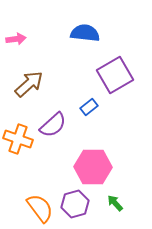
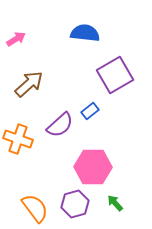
pink arrow: rotated 24 degrees counterclockwise
blue rectangle: moved 1 px right, 4 px down
purple semicircle: moved 7 px right
orange semicircle: moved 5 px left
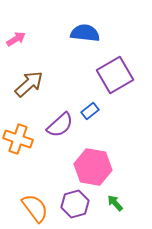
pink hexagon: rotated 9 degrees clockwise
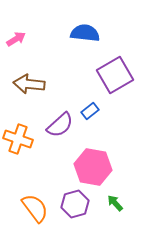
brown arrow: rotated 132 degrees counterclockwise
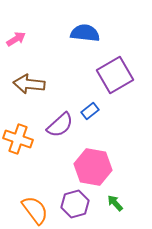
orange semicircle: moved 2 px down
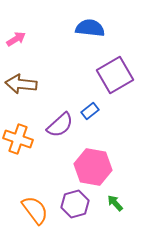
blue semicircle: moved 5 px right, 5 px up
brown arrow: moved 8 px left
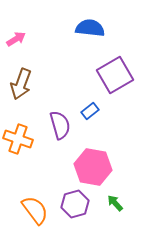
brown arrow: rotated 76 degrees counterclockwise
purple semicircle: rotated 64 degrees counterclockwise
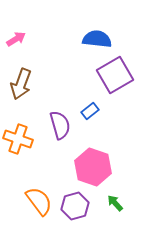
blue semicircle: moved 7 px right, 11 px down
pink hexagon: rotated 9 degrees clockwise
purple hexagon: moved 2 px down
orange semicircle: moved 4 px right, 9 px up
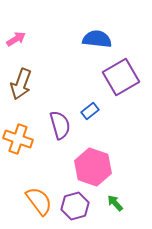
purple square: moved 6 px right, 2 px down
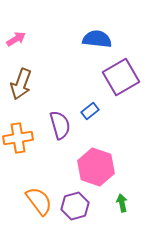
orange cross: moved 1 px up; rotated 28 degrees counterclockwise
pink hexagon: moved 3 px right
green arrow: moved 7 px right; rotated 30 degrees clockwise
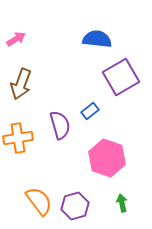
pink hexagon: moved 11 px right, 9 px up
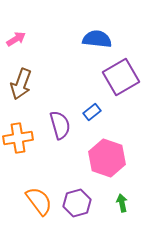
blue rectangle: moved 2 px right, 1 px down
purple hexagon: moved 2 px right, 3 px up
